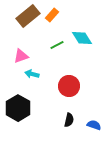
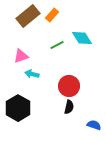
black semicircle: moved 13 px up
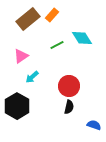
brown rectangle: moved 3 px down
pink triangle: rotated 14 degrees counterclockwise
cyan arrow: moved 3 px down; rotated 56 degrees counterclockwise
black hexagon: moved 1 px left, 2 px up
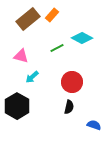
cyan diamond: rotated 30 degrees counterclockwise
green line: moved 3 px down
pink triangle: rotated 49 degrees clockwise
red circle: moved 3 px right, 4 px up
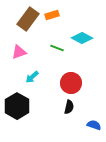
orange rectangle: rotated 32 degrees clockwise
brown rectangle: rotated 15 degrees counterclockwise
green line: rotated 48 degrees clockwise
pink triangle: moved 2 px left, 4 px up; rotated 35 degrees counterclockwise
red circle: moved 1 px left, 1 px down
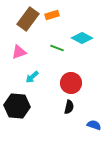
black hexagon: rotated 25 degrees counterclockwise
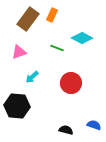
orange rectangle: rotated 48 degrees counterclockwise
black semicircle: moved 3 px left, 23 px down; rotated 88 degrees counterclockwise
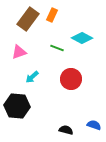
red circle: moved 4 px up
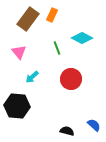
green line: rotated 48 degrees clockwise
pink triangle: rotated 49 degrees counterclockwise
blue semicircle: rotated 24 degrees clockwise
black semicircle: moved 1 px right, 1 px down
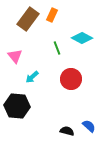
pink triangle: moved 4 px left, 4 px down
blue semicircle: moved 5 px left, 1 px down
